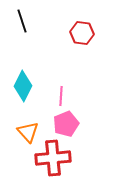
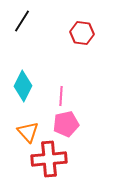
black line: rotated 50 degrees clockwise
pink pentagon: rotated 10 degrees clockwise
red cross: moved 4 px left, 1 px down
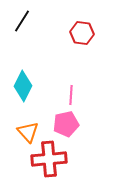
pink line: moved 10 px right, 1 px up
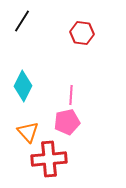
pink pentagon: moved 1 px right, 2 px up
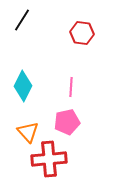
black line: moved 1 px up
pink line: moved 8 px up
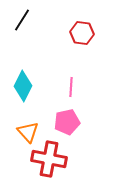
red cross: rotated 16 degrees clockwise
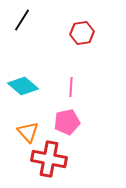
red hexagon: rotated 15 degrees counterclockwise
cyan diamond: rotated 76 degrees counterclockwise
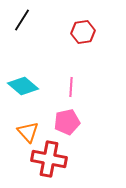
red hexagon: moved 1 px right, 1 px up
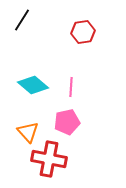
cyan diamond: moved 10 px right, 1 px up
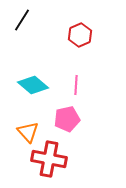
red hexagon: moved 3 px left, 3 px down; rotated 15 degrees counterclockwise
pink line: moved 5 px right, 2 px up
pink pentagon: moved 3 px up
